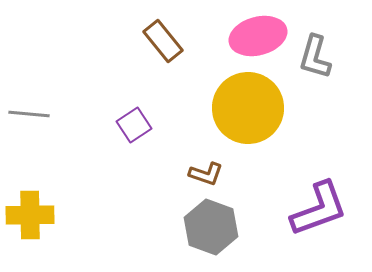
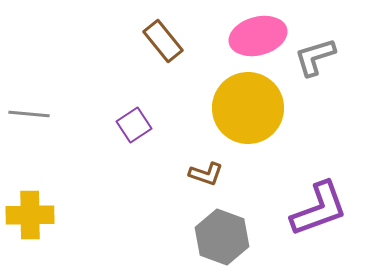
gray L-shape: rotated 57 degrees clockwise
gray hexagon: moved 11 px right, 10 px down
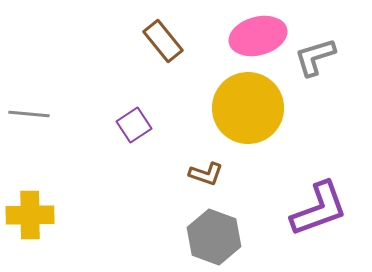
gray hexagon: moved 8 px left
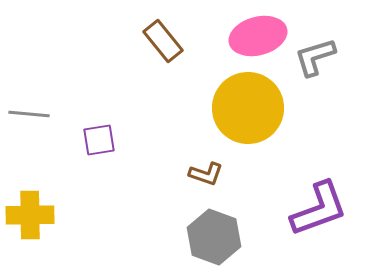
purple square: moved 35 px left, 15 px down; rotated 24 degrees clockwise
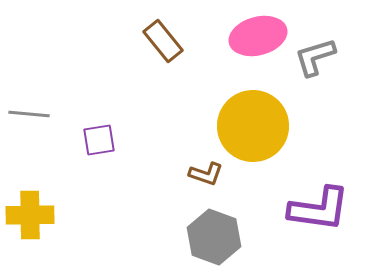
yellow circle: moved 5 px right, 18 px down
purple L-shape: rotated 28 degrees clockwise
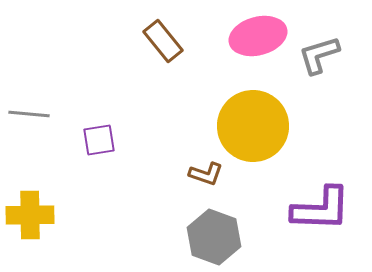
gray L-shape: moved 4 px right, 2 px up
purple L-shape: moved 2 px right; rotated 6 degrees counterclockwise
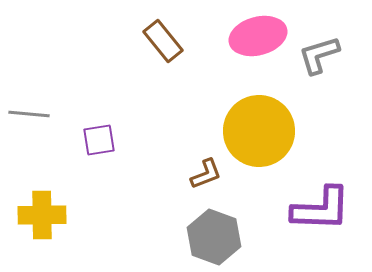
yellow circle: moved 6 px right, 5 px down
brown L-shape: rotated 40 degrees counterclockwise
yellow cross: moved 12 px right
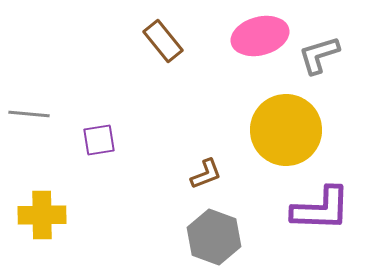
pink ellipse: moved 2 px right
yellow circle: moved 27 px right, 1 px up
